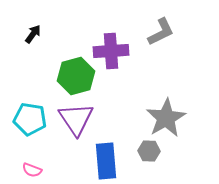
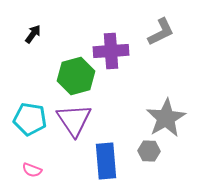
purple triangle: moved 2 px left, 1 px down
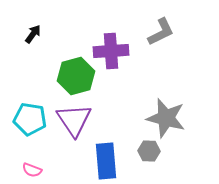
gray star: rotated 27 degrees counterclockwise
